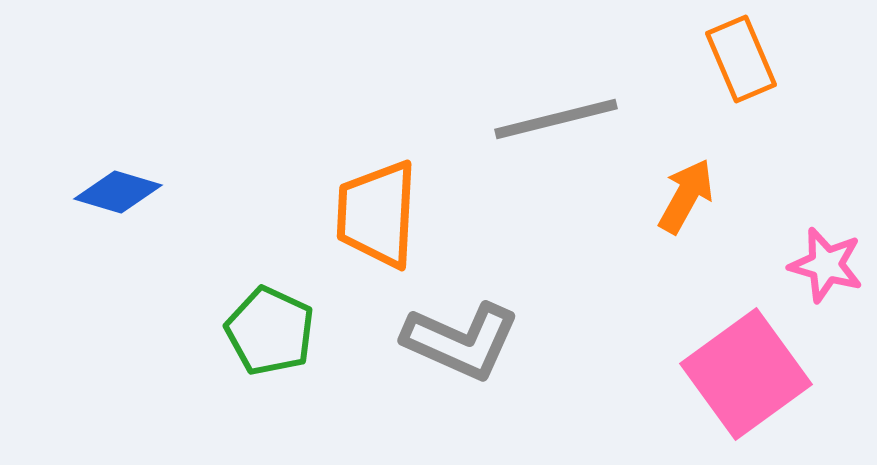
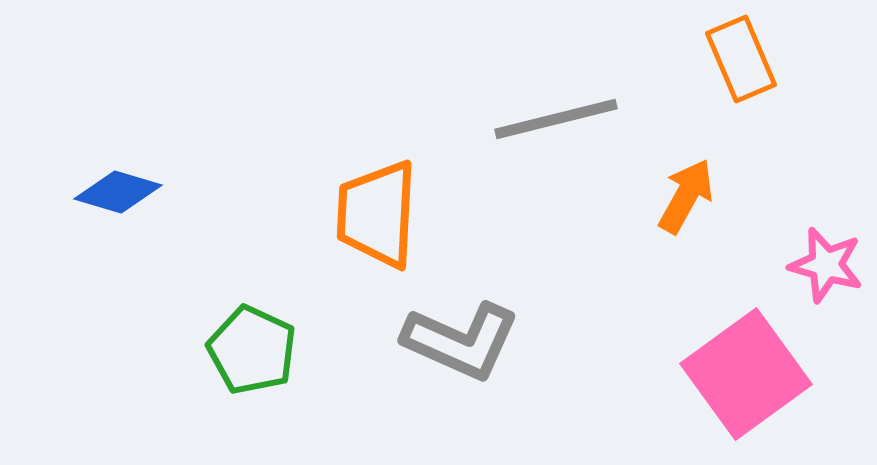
green pentagon: moved 18 px left, 19 px down
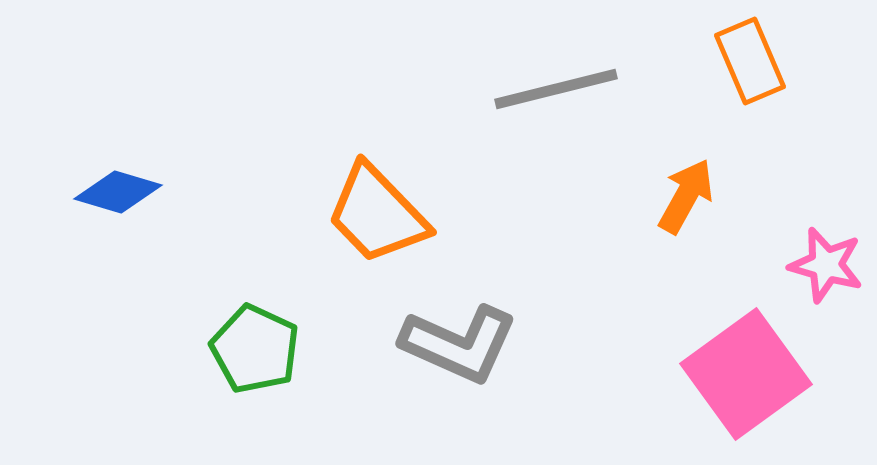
orange rectangle: moved 9 px right, 2 px down
gray line: moved 30 px up
orange trapezoid: rotated 47 degrees counterclockwise
gray L-shape: moved 2 px left, 3 px down
green pentagon: moved 3 px right, 1 px up
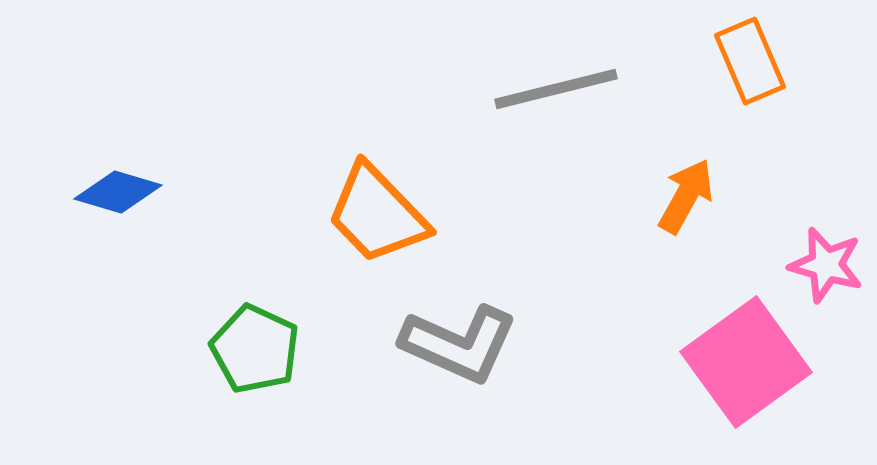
pink square: moved 12 px up
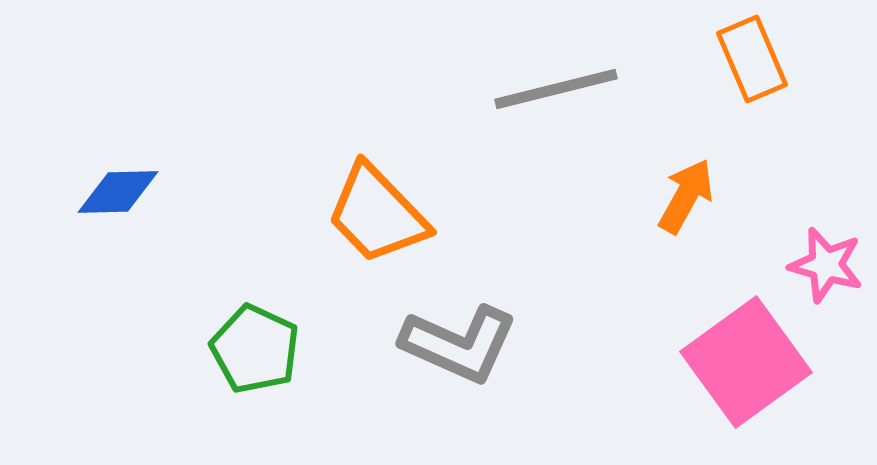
orange rectangle: moved 2 px right, 2 px up
blue diamond: rotated 18 degrees counterclockwise
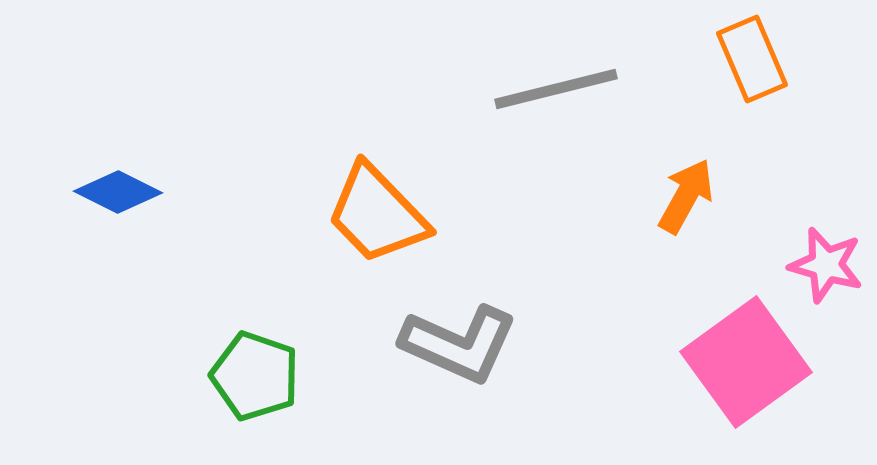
blue diamond: rotated 28 degrees clockwise
green pentagon: moved 27 px down; rotated 6 degrees counterclockwise
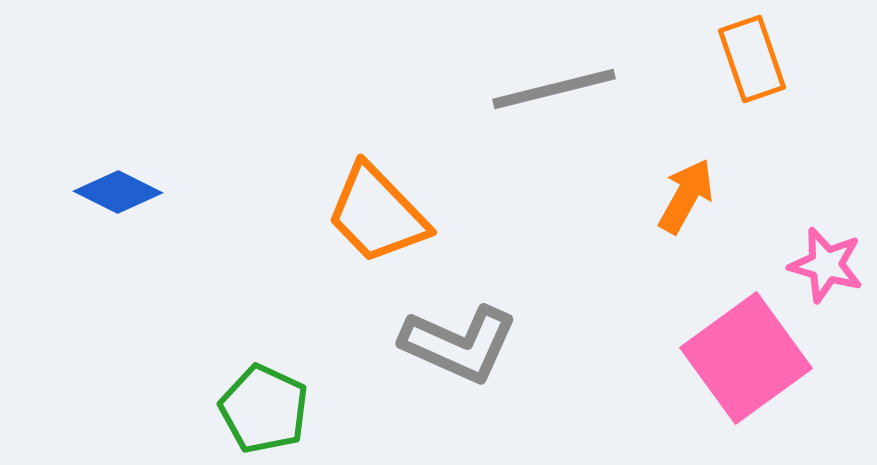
orange rectangle: rotated 4 degrees clockwise
gray line: moved 2 px left
pink square: moved 4 px up
green pentagon: moved 9 px right, 33 px down; rotated 6 degrees clockwise
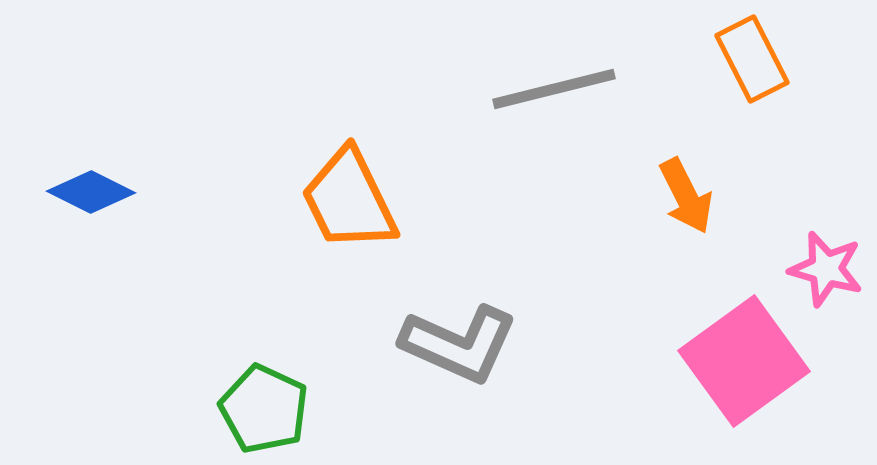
orange rectangle: rotated 8 degrees counterclockwise
blue diamond: moved 27 px left
orange arrow: rotated 124 degrees clockwise
orange trapezoid: moved 28 px left, 14 px up; rotated 18 degrees clockwise
pink star: moved 4 px down
pink square: moved 2 px left, 3 px down
